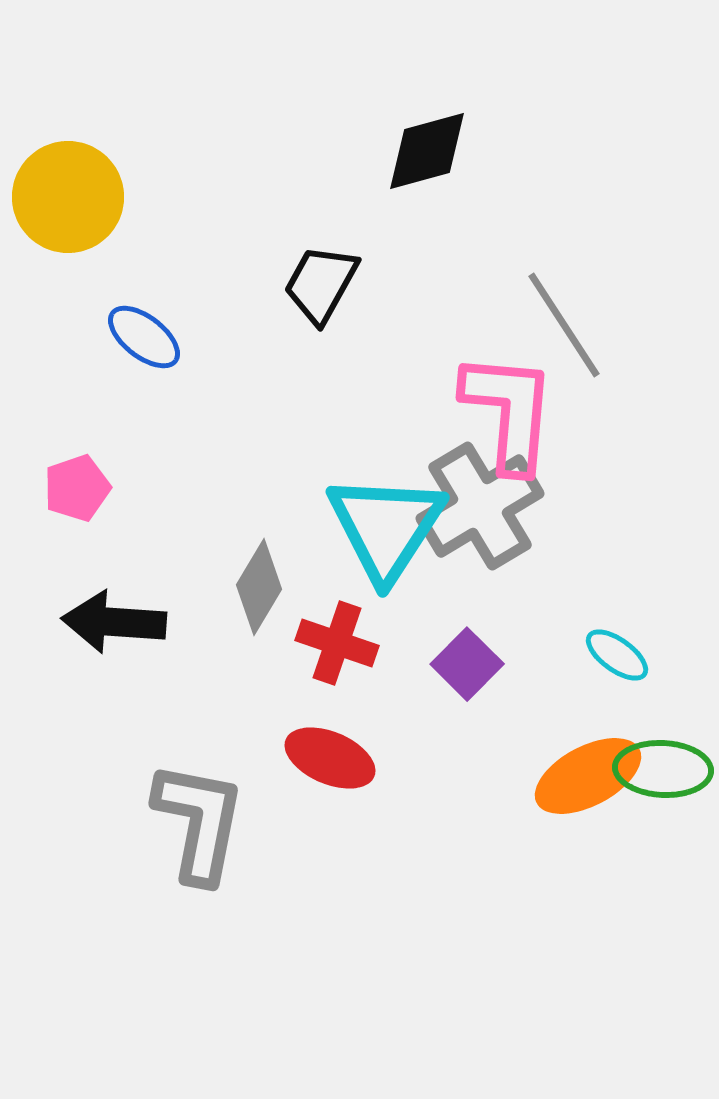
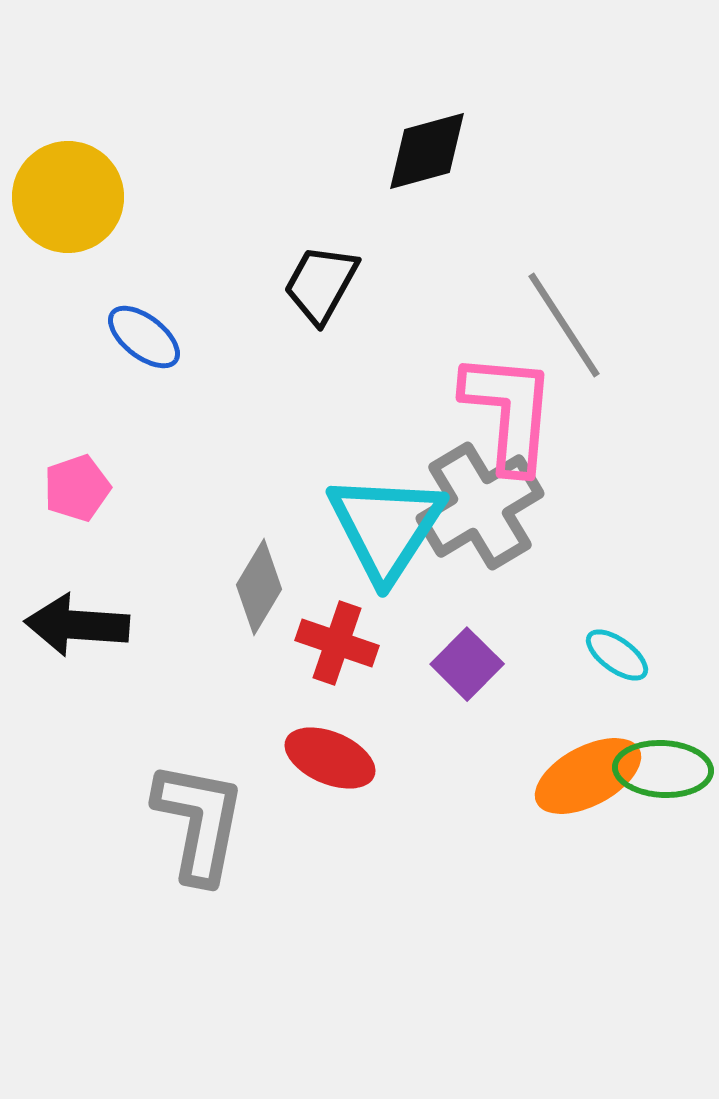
black arrow: moved 37 px left, 3 px down
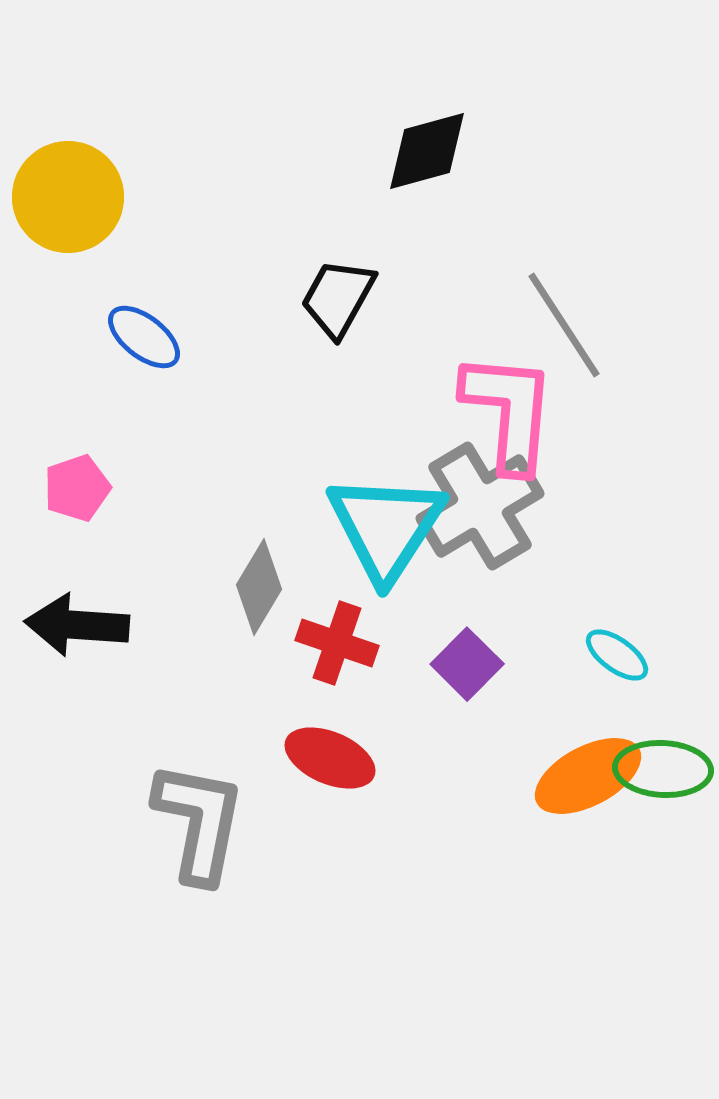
black trapezoid: moved 17 px right, 14 px down
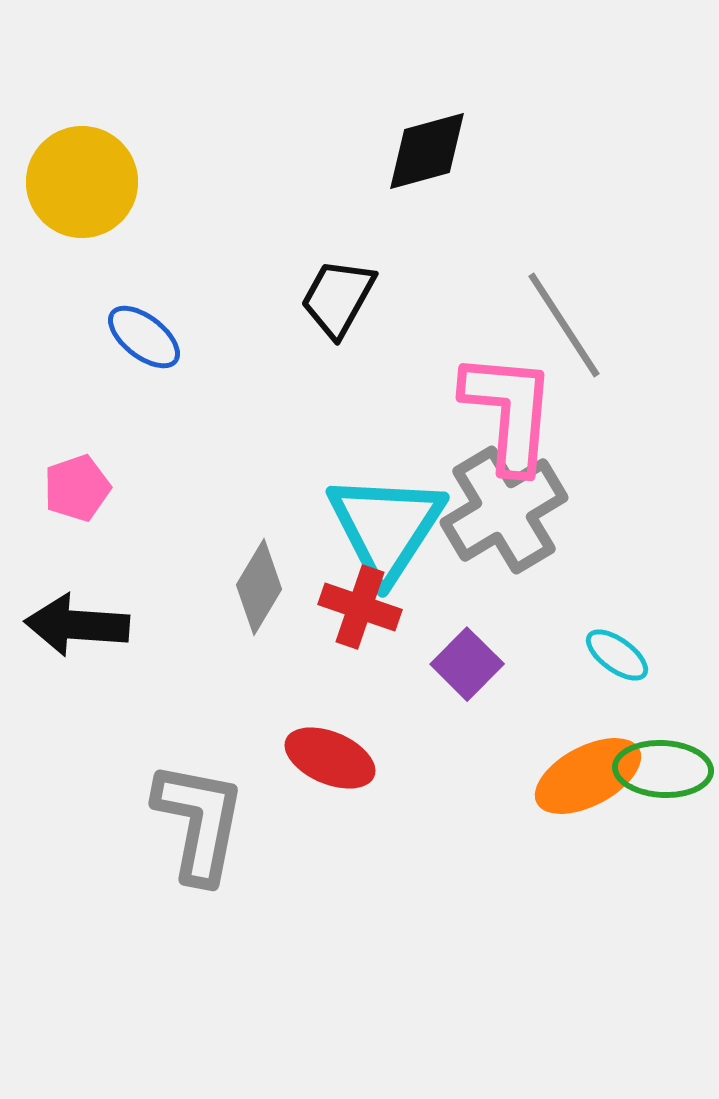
yellow circle: moved 14 px right, 15 px up
gray cross: moved 24 px right, 4 px down
red cross: moved 23 px right, 36 px up
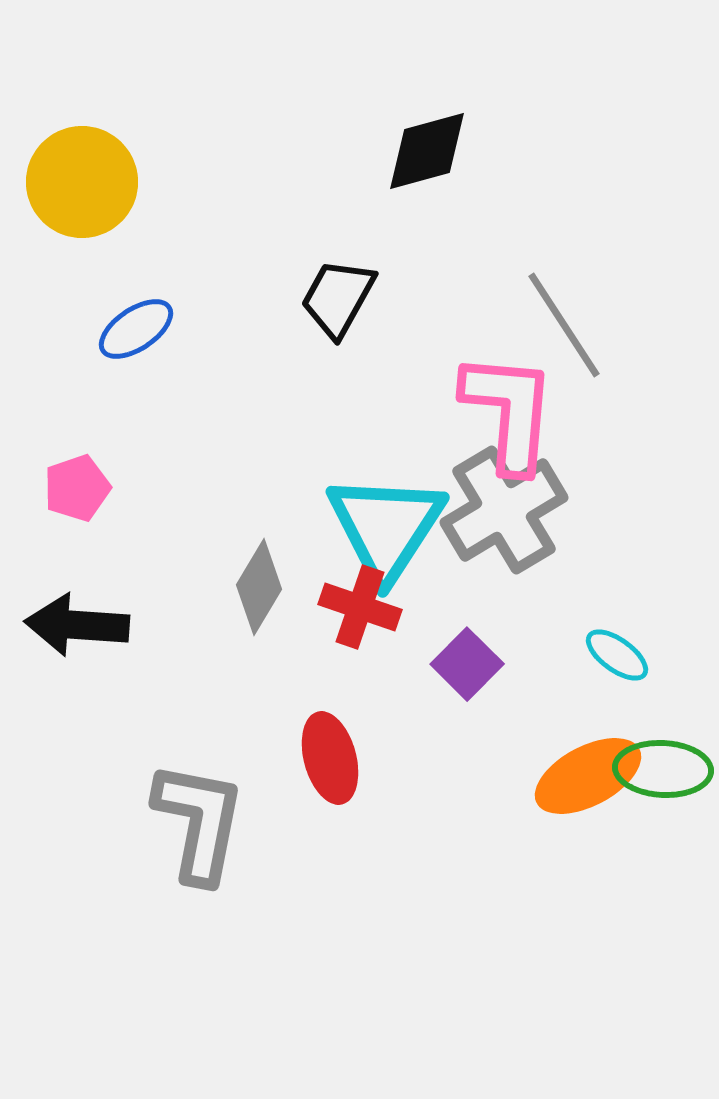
blue ellipse: moved 8 px left, 8 px up; rotated 72 degrees counterclockwise
red ellipse: rotated 52 degrees clockwise
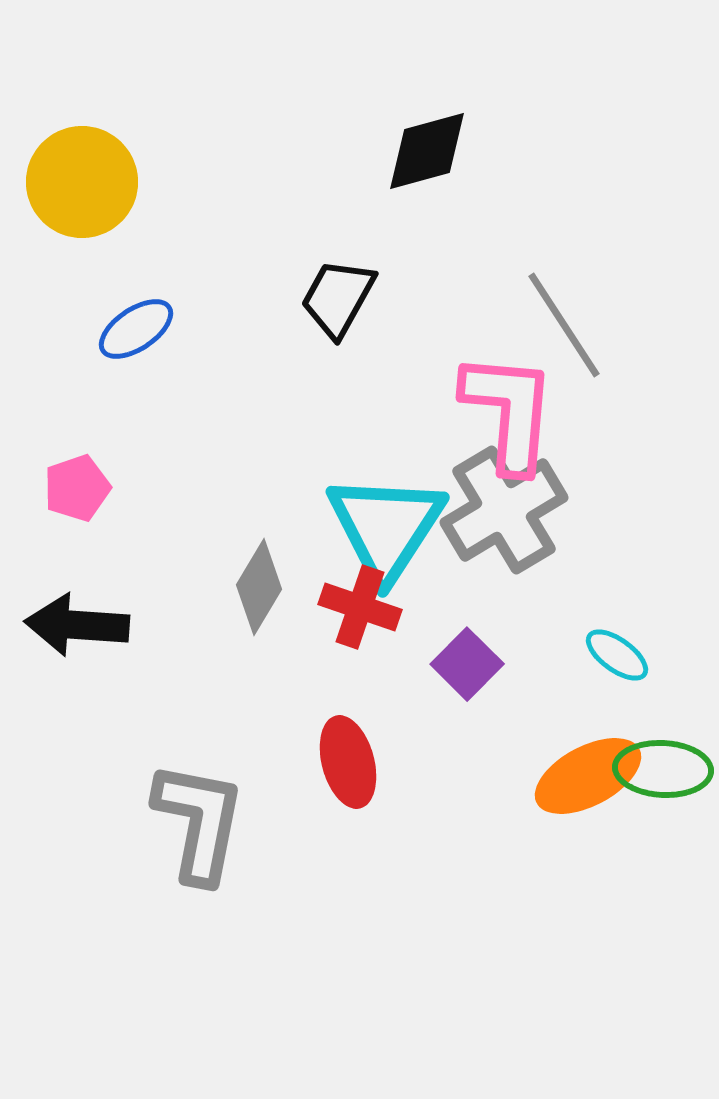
red ellipse: moved 18 px right, 4 px down
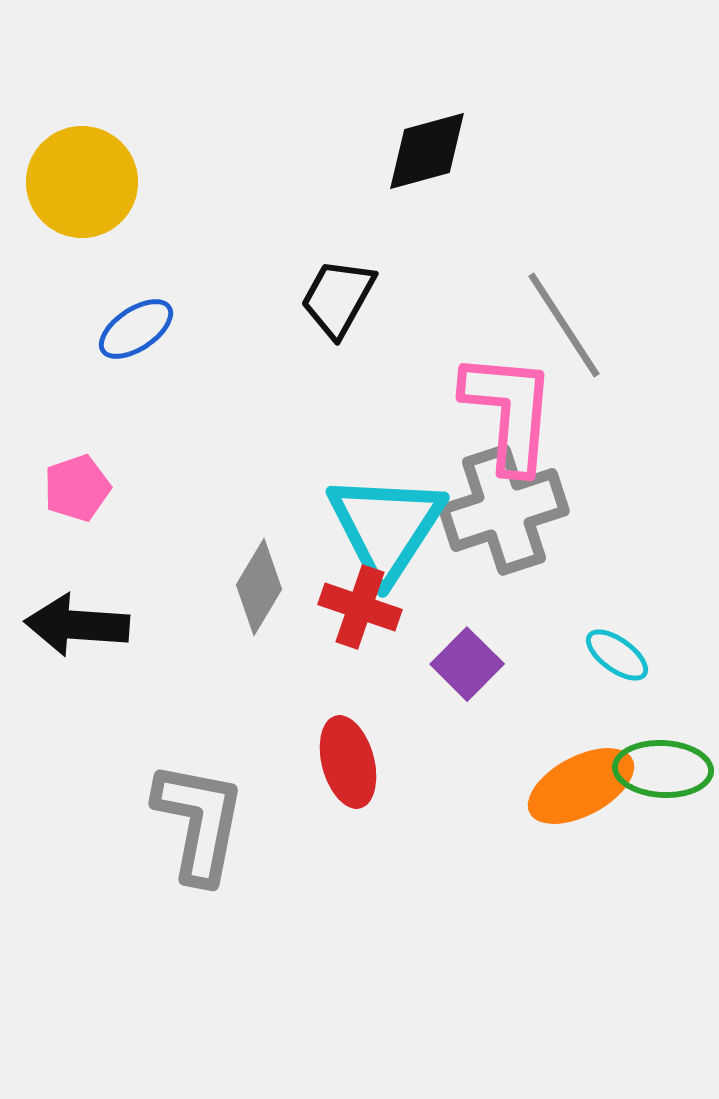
gray cross: rotated 13 degrees clockwise
orange ellipse: moved 7 px left, 10 px down
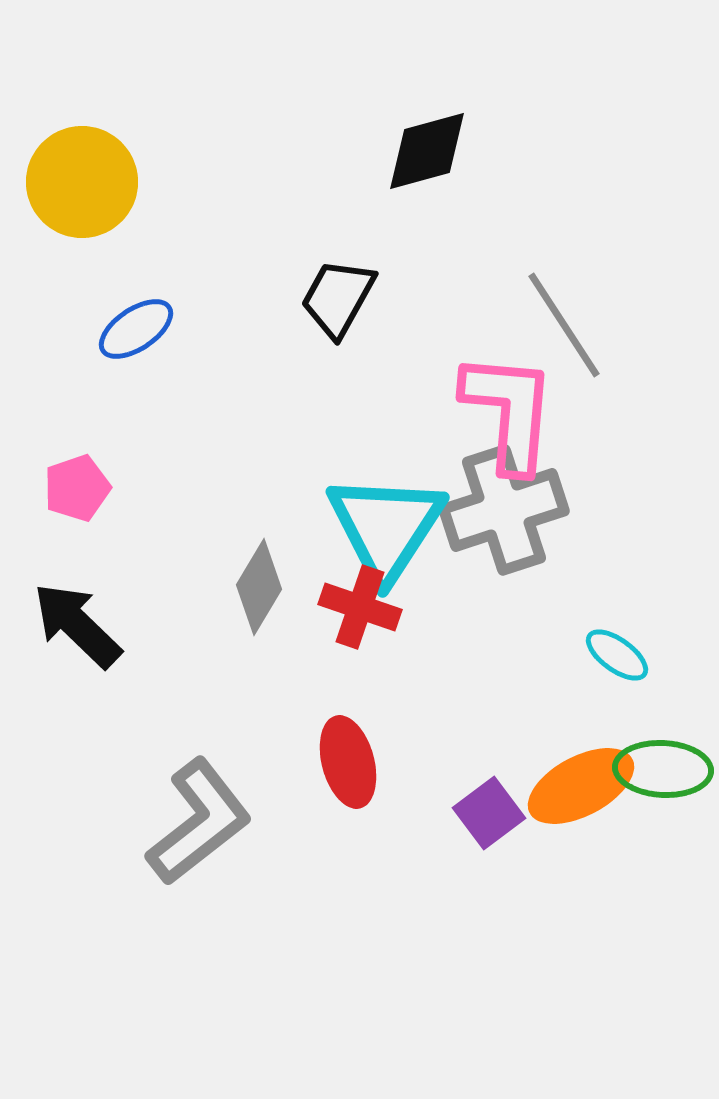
black arrow: rotated 40 degrees clockwise
purple square: moved 22 px right, 149 px down; rotated 8 degrees clockwise
gray L-shape: rotated 41 degrees clockwise
